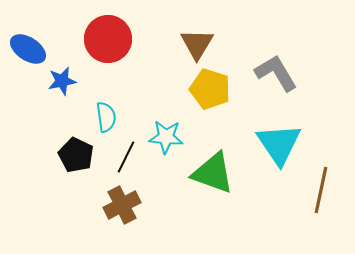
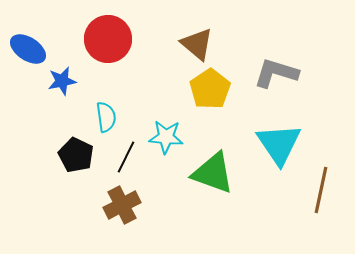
brown triangle: rotated 21 degrees counterclockwise
gray L-shape: rotated 42 degrees counterclockwise
yellow pentagon: rotated 21 degrees clockwise
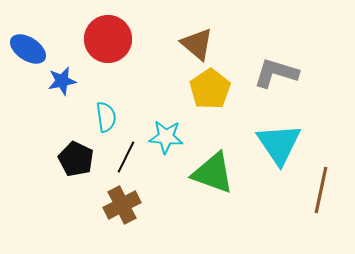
black pentagon: moved 4 px down
